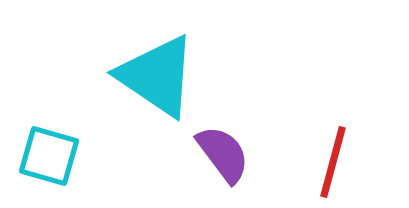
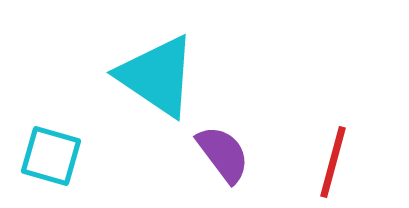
cyan square: moved 2 px right
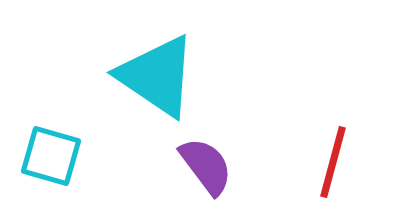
purple semicircle: moved 17 px left, 12 px down
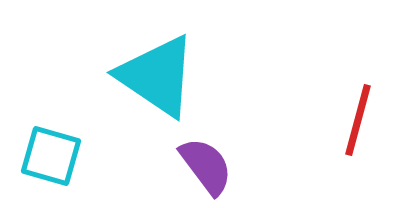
red line: moved 25 px right, 42 px up
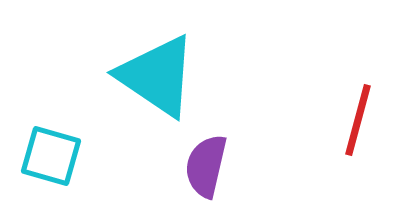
purple semicircle: rotated 130 degrees counterclockwise
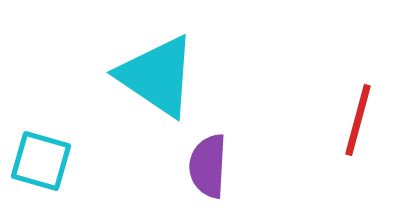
cyan square: moved 10 px left, 5 px down
purple semicircle: moved 2 px right; rotated 10 degrees counterclockwise
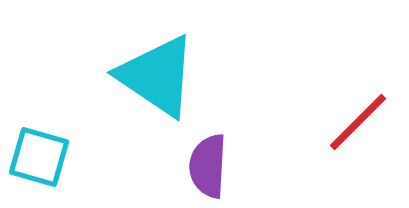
red line: moved 2 px down; rotated 30 degrees clockwise
cyan square: moved 2 px left, 4 px up
